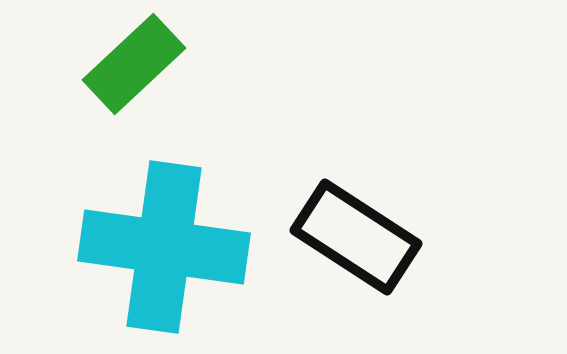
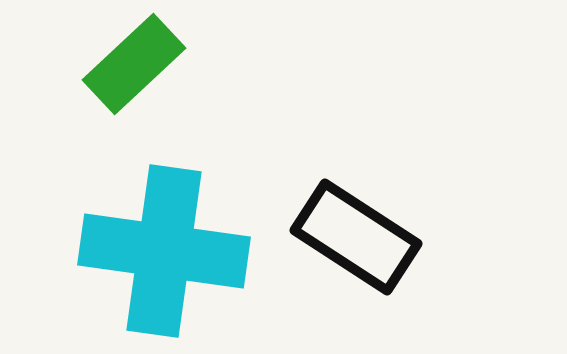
cyan cross: moved 4 px down
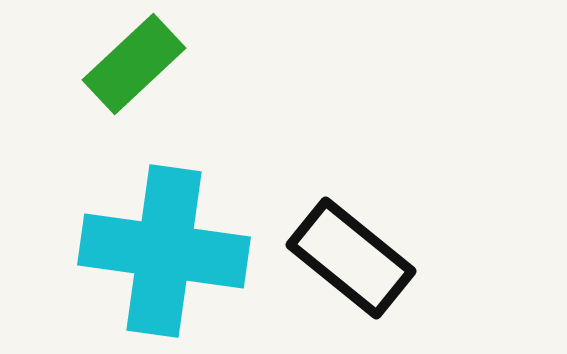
black rectangle: moved 5 px left, 21 px down; rotated 6 degrees clockwise
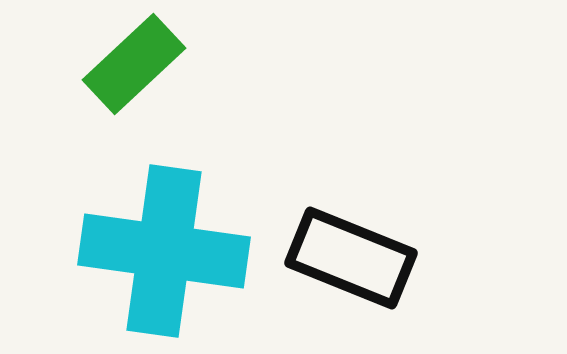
black rectangle: rotated 17 degrees counterclockwise
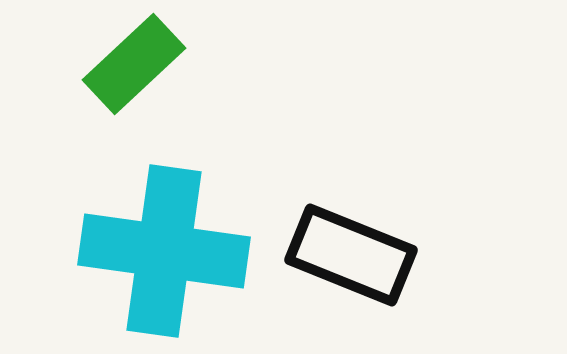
black rectangle: moved 3 px up
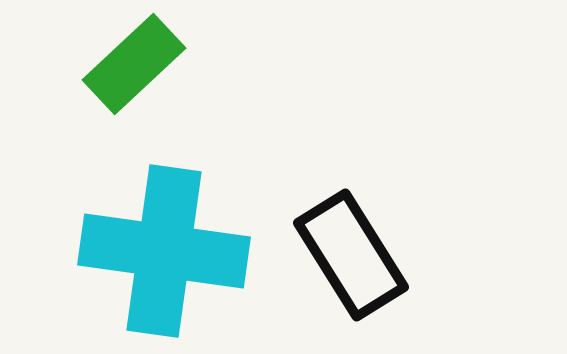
black rectangle: rotated 36 degrees clockwise
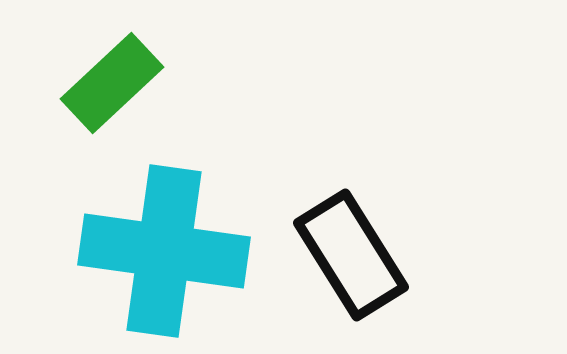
green rectangle: moved 22 px left, 19 px down
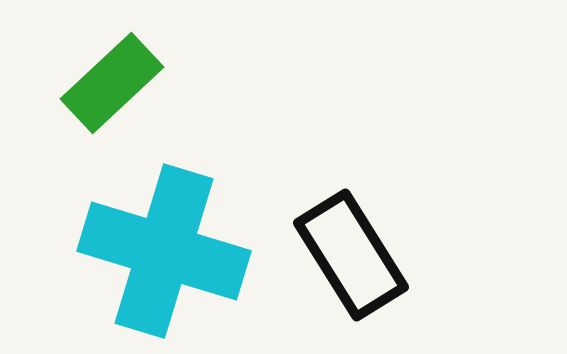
cyan cross: rotated 9 degrees clockwise
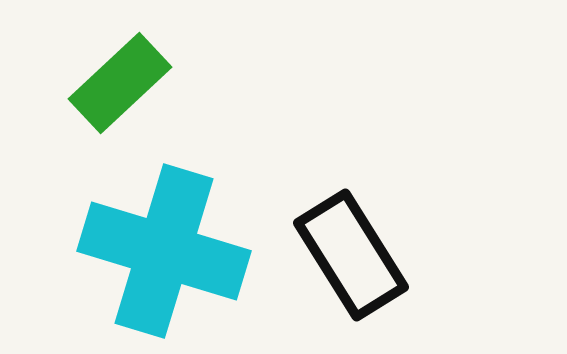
green rectangle: moved 8 px right
